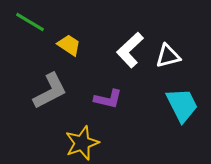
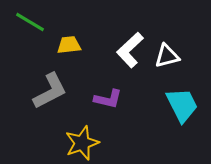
yellow trapezoid: rotated 40 degrees counterclockwise
white triangle: moved 1 px left
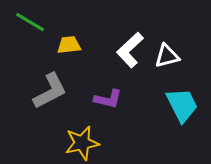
yellow star: rotated 8 degrees clockwise
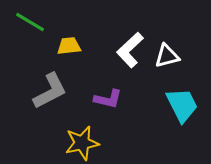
yellow trapezoid: moved 1 px down
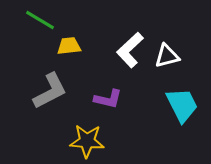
green line: moved 10 px right, 2 px up
yellow star: moved 5 px right, 2 px up; rotated 16 degrees clockwise
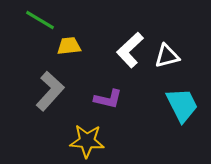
gray L-shape: rotated 21 degrees counterclockwise
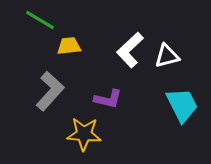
yellow star: moved 3 px left, 7 px up
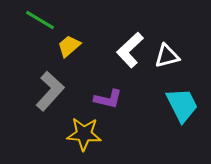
yellow trapezoid: rotated 35 degrees counterclockwise
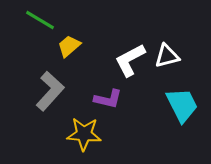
white L-shape: moved 10 px down; rotated 15 degrees clockwise
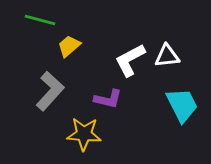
green line: rotated 16 degrees counterclockwise
white triangle: rotated 8 degrees clockwise
